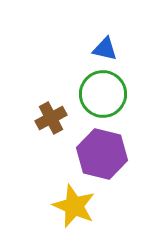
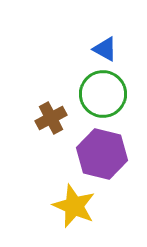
blue triangle: rotated 16 degrees clockwise
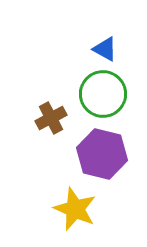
yellow star: moved 1 px right, 3 px down
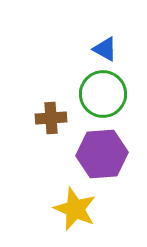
brown cross: rotated 24 degrees clockwise
purple hexagon: rotated 18 degrees counterclockwise
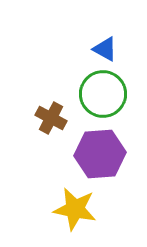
brown cross: rotated 32 degrees clockwise
purple hexagon: moved 2 px left
yellow star: rotated 12 degrees counterclockwise
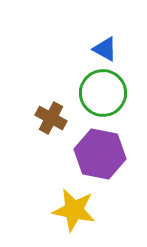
green circle: moved 1 px up
purple hexagon: rotated 15 degrees clockwise
yellow star: moved 1 px left, 1 px down
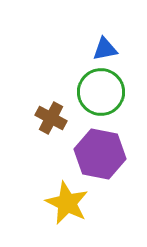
blue triangle: rotated 40 degrees counterclockwise
green circle: moved 2 px left, 1 px up
yellow star: moved 7 px left, 7 px up; rotated 15 degrees clockwise
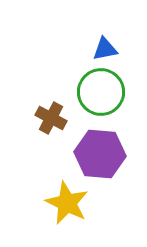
purple hexagon: rotated 6 degrees counterclockwise
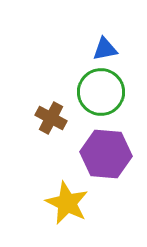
purple hexagon: moved 6 px right
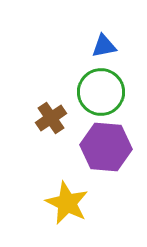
blue triangle: moved 1 px left, 3 px up
brown cross: rotated 28 degrees clockwise
purple hexagon: moved 7 px up
